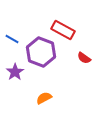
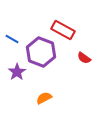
purple star: moved 2 px right
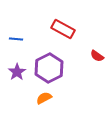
red rectangle: moved 1 px up
blue line: moved 4 px right; rotated 24 degrees counterclockwise
purple hexagon: moved 8 px right, 16 px down; rotated 12 degrees clockwise
red semicircle: moved 13 px right, 2 px up
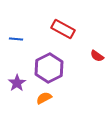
purple star: moved 11 px down
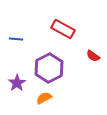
red semicircle: moved 4 px left
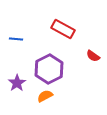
purple hexagon: moved 1 px down
orange semicircle: moved 1 px right, 2 px up
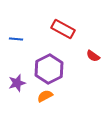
purple star: rotated 18 degrees clockwise
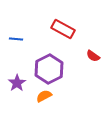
purple star: rotated 18 degrees counterclockwise
orange semicircle: moved 1 px left
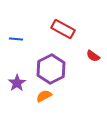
purple hexagon: moved 2 px right
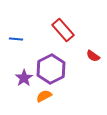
red rectangle: moved 1 px down; rotated 20 degrees clockwise
purple star: moved 7 px right, 5 px up
